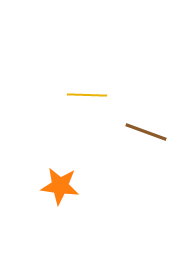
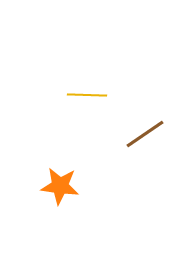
brown line: moved 1 px left, 2 px down; rotated 54 degrees counterclockwise
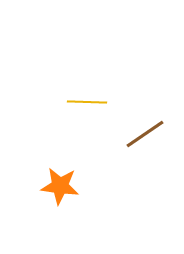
yellow line: moved 7 px down
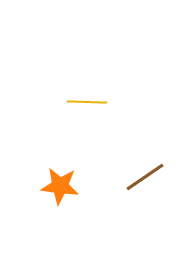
brown line: moved 43 px down
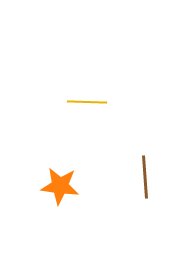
brown line: rotated 60 degrees counterclockwise
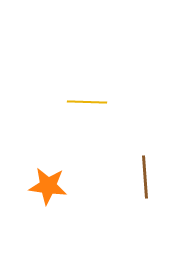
orange star: moved 12 px left
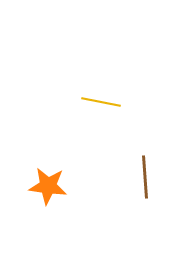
yellow line: moved 14 px right; rotated 9 degrees clockwise
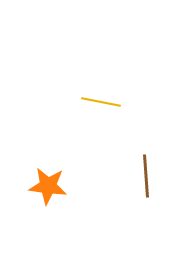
brown line: moved 1 px right, 1 px up
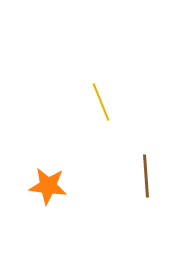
yellow line: rotated 57 degrees clockwise
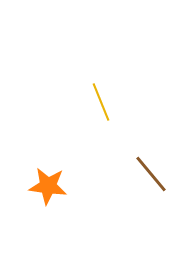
brown line: moved 5 px right, 2 px up; rotated 36 degrees counterclockwise
